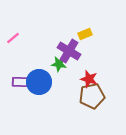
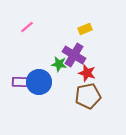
yellow rectangle: moved 5 px up
pink line: moved 14 px right, 11 px up
purple cross: moved 5 px right, 4 px down
red star: moved 2 px left, 6 px up
brown pentagon: moved 4 px left
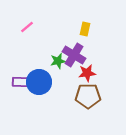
yellow rectangle: rotated 56 degrees counterclockwise
green star: moved 1 px left, 3 px up; rotated 21 degrees counterclockwise
red star: rotated 24 degrees counterclockwise
brown pentagon: rotated 10 degrees clockwise
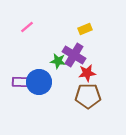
yellow rectangle: rotated 56 degrees clockwise
green star: rotated 21 degrees clockwise
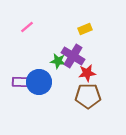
purple cross: moved 1 px left, 1 px down
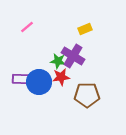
red star: moved 26 px left, 4 px down
purple rectangle: moved 3 px up
brown pentagon: moved 1 px left, 1 px up
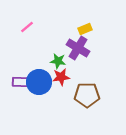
purple cross: moved 5 px right, 8 px up
purple rectangle: moved 3 px down
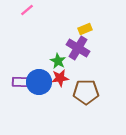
pink line: moved 17 px up
green star: rotated 21 degrees clockwise
red star: moved 1 px left, 1 px down
brown pentagon: moved 1 px left, 3 px up
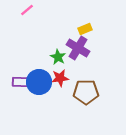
green star: moved 4 px up
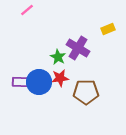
yellow rectangle: moved 23 px right
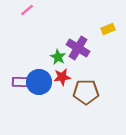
red star: moved 2 px right, 1 px up
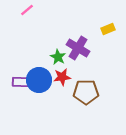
blue circle: moved 2 px up
